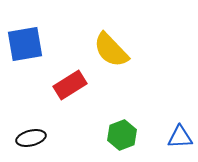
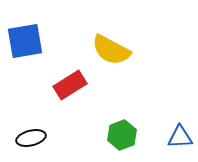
blue square: moved 3 px up
yellow semicircle: rotated 18 degrees counterclockwise
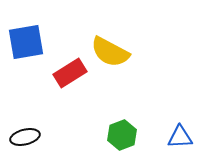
blue square: moved 1 px right, 1 px down
yellow semicircle: moved 1 px left, 2 px down
red rectangle: moved 12 px up
black ellipse: moved 6 px left, 1 px up
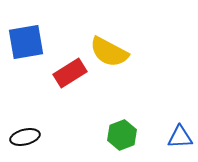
yellow semicircle: moved 1 px left
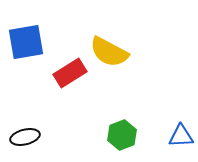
blue triangle: moved 1 px right, 1 px up
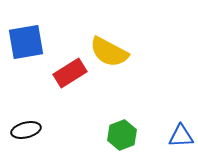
black ellipse: moved 1 px right, 7 px up
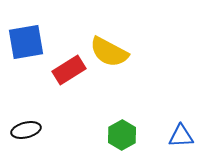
red rectangle: moved 1 px left, 3 px up
green hexagon: rotated 8 degrees counterclockwise
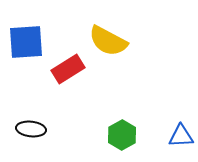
blue square: rotated 6 degrees clockwise
yellow semicircle: moved 1 px left, 11 px up
red rectangle: moved 1 px left, 1 px up
black ellipse: moved 5 px right, 1 px up; rotated 20 degrees clockwise
